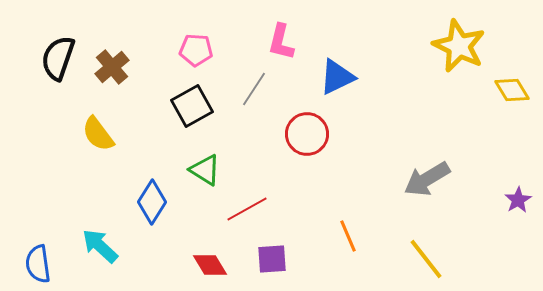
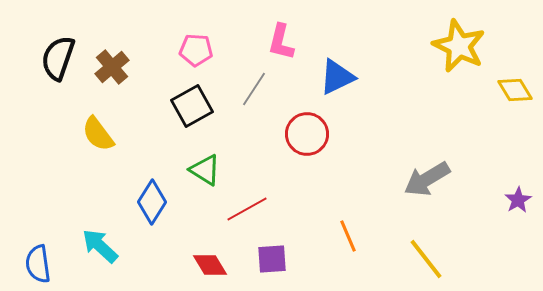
yellow diamond: moved 3 px right
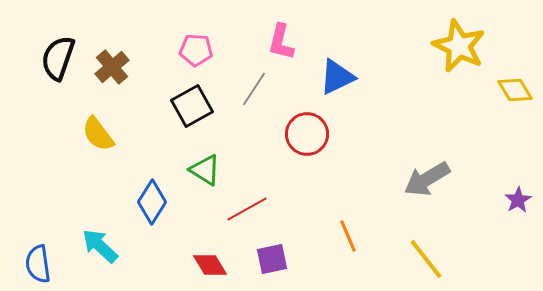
purple square: rotated 8 degrees counterclockwise
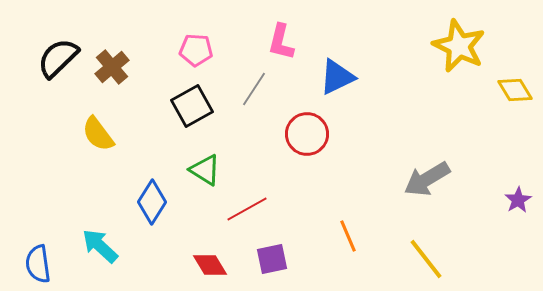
black semicircle: rotated 27 degrees clockwise
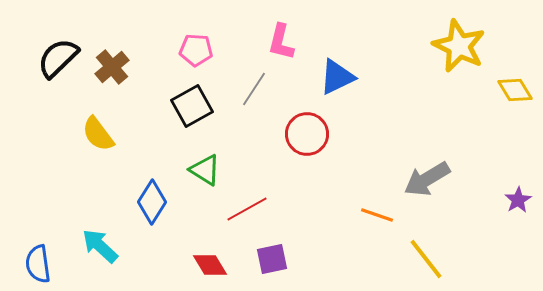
orange line: moved 29 px right, 21 px up; rotated 48 degrees counterclockwise
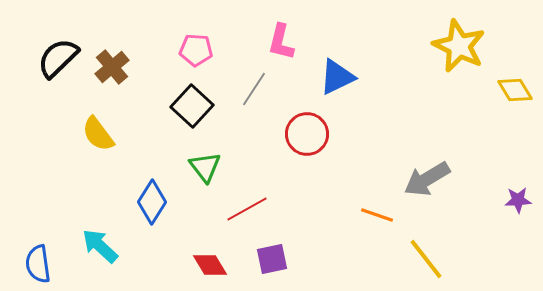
black square: rotated 18 degrees counterclockwise
green triangle: moved 3 px up; rotated 20 degrees clockwise
purple star: rotated 28 degrees clockwise
